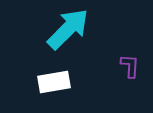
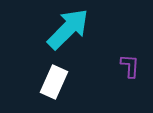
white rectangle: rotated 56 degrees counterclockwise
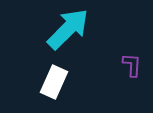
purple L-shape: moved 2 px right, 1 px up
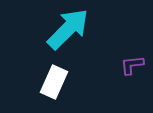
purple L-shape: rotated 100 degrees counterclockwise
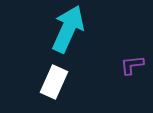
cyan arrow: rotated 21 degrees counterclockwise
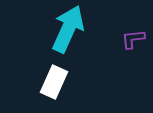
purple L-shape: moved 1 px right, 26 px up
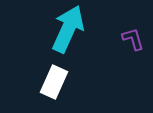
purple L-shape: rotated 80 degrees clockwise
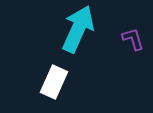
cyan arrow: moved 10 px right
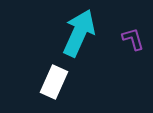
cyan arrow: moved 1 px right, 4 px down
